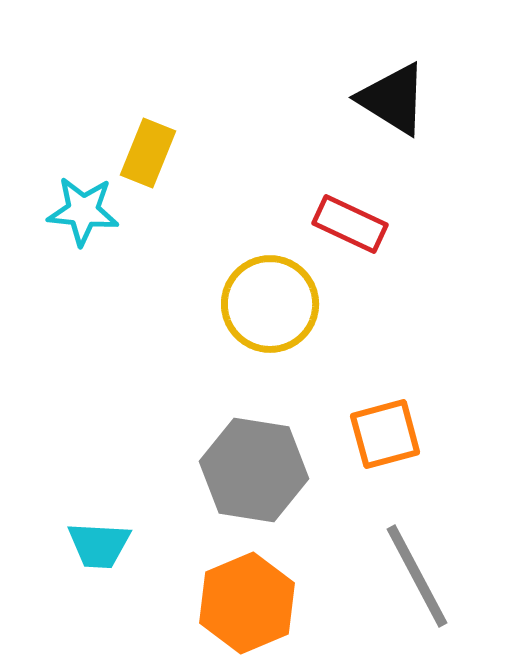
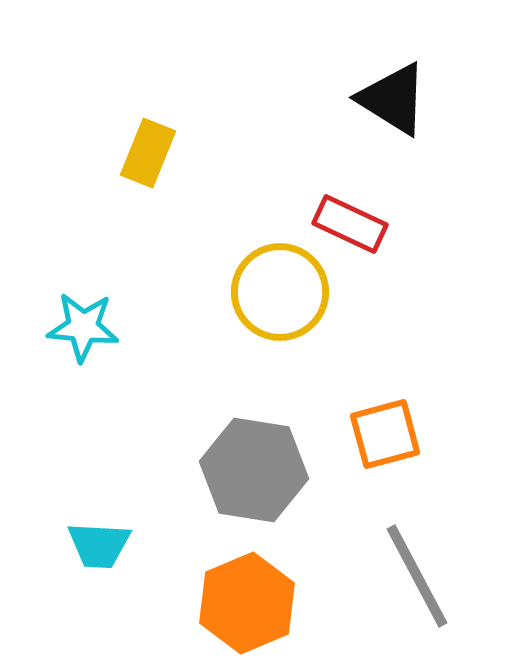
cyan star: moved 116 px down
yellow circle: moved 10 px right, 12 px up
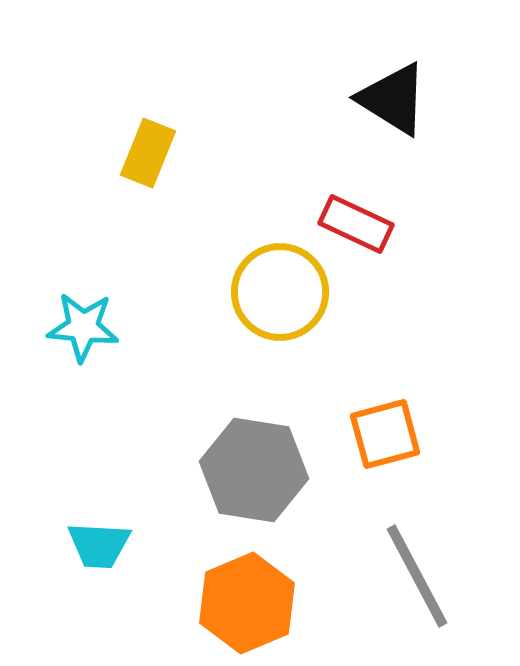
red rectangle: moved 6 px right
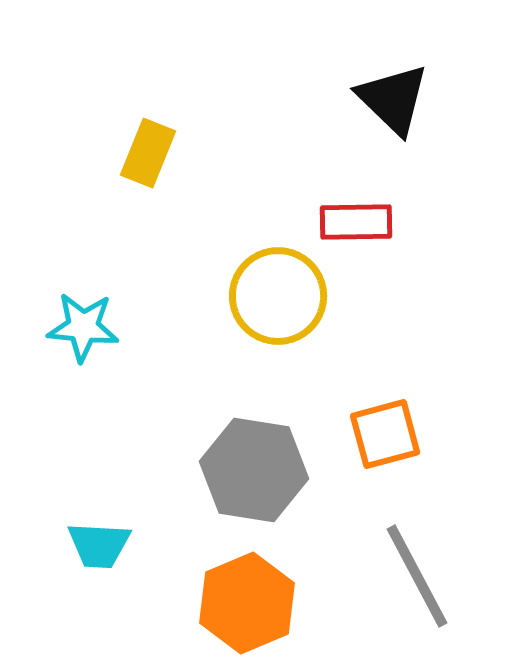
black triangle: rotated 12 degrees clockwise
red rectangle: moved 2 px up; rotated 26 degrees counterclockwise
yellow circle: moved 2 px left, 4 px down
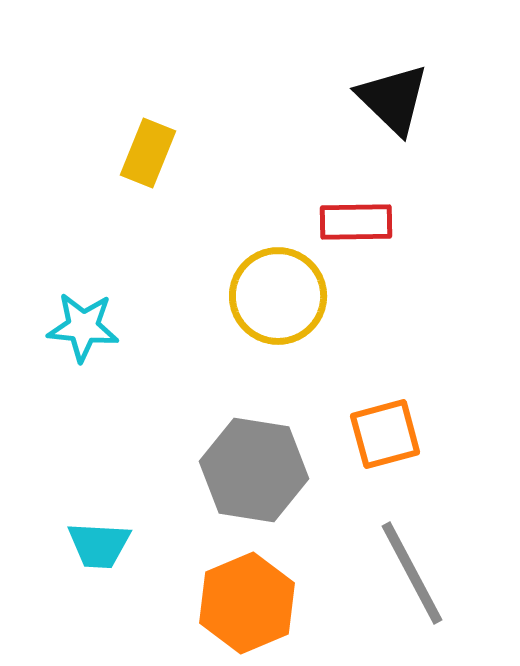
gray line: moved 5 px left, 3 px up
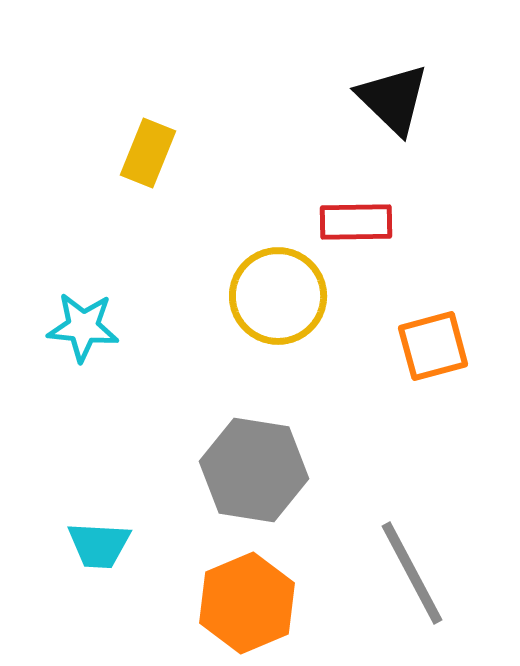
orange square: moved 48 px right, 88 px up
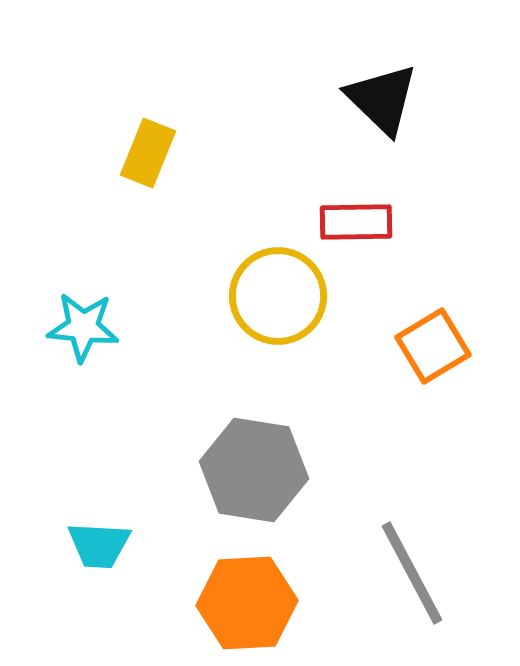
black triangle: moved 11 px left
orange square: rotated 16 degrees counterclockwise
orange hexagon: rotated 20 degrees clockwise
